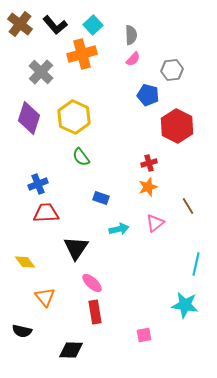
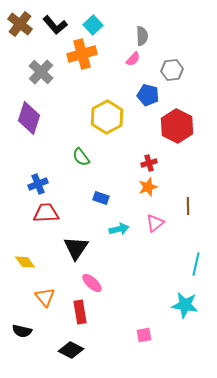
gray semicircle: moved 11 px right, 1 px down
yellow hexagon: moved 33 px right; rotated 8 degrees clockwise
brown line: rotated 30 degrees clockwise
red rectangle: moved 15 px left
black diamond: rotated 25 degrees clockwise
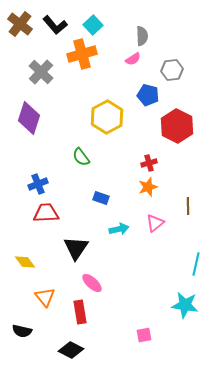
pink semicircle: rotated 14 degrees clockwise
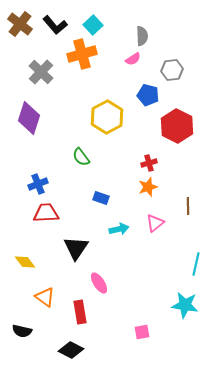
pink ellipse: moved 7 px right; rotated 15 degrees clockwise
orange triangle: rotated 15 degrees counterclockwise
pink square: moved 2 px left, 3 px up
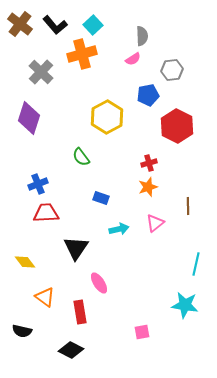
blue pentagon: rotated 25 degrees counterclockwise
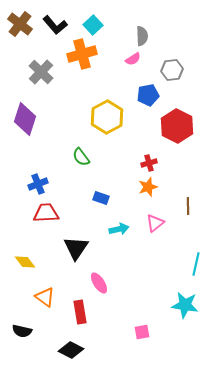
purple diamond: moved 4 px left, 1 px down
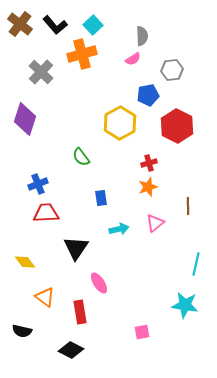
yellow hexagon: moved 13 px right, 6 px down
blue rectangle: rotated 63 degrees clockwise
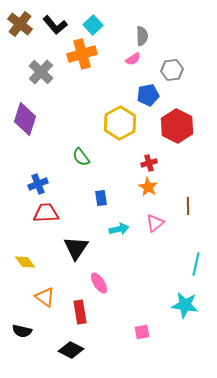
orange star: rotated 24 degrees counterclockwise
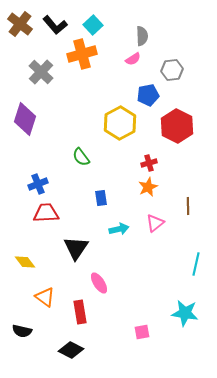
orange star: rotated 18 degrees clockwise
cyan star: moved 8 px down
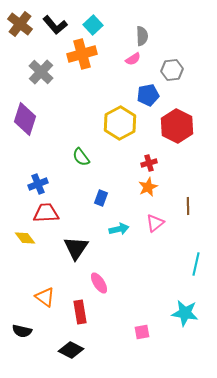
blue rectangle: rotated 28 degrees clockwise
yellow diamond: moved 24 px up
